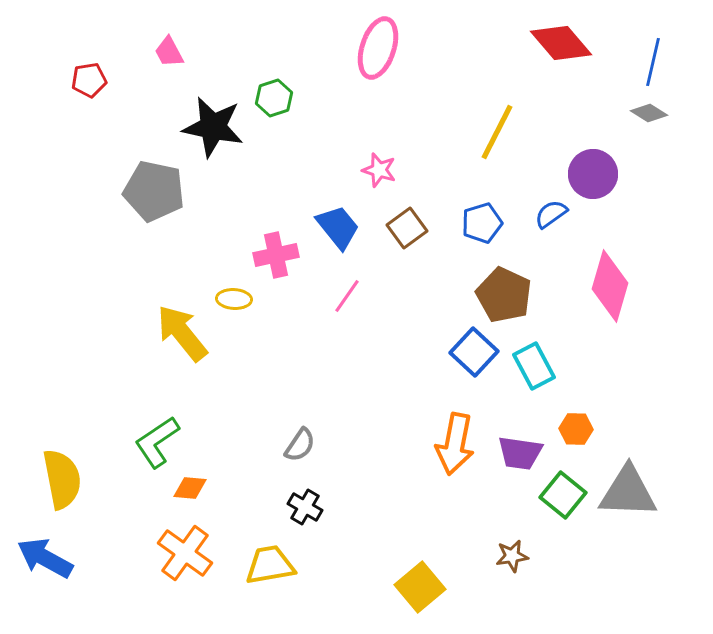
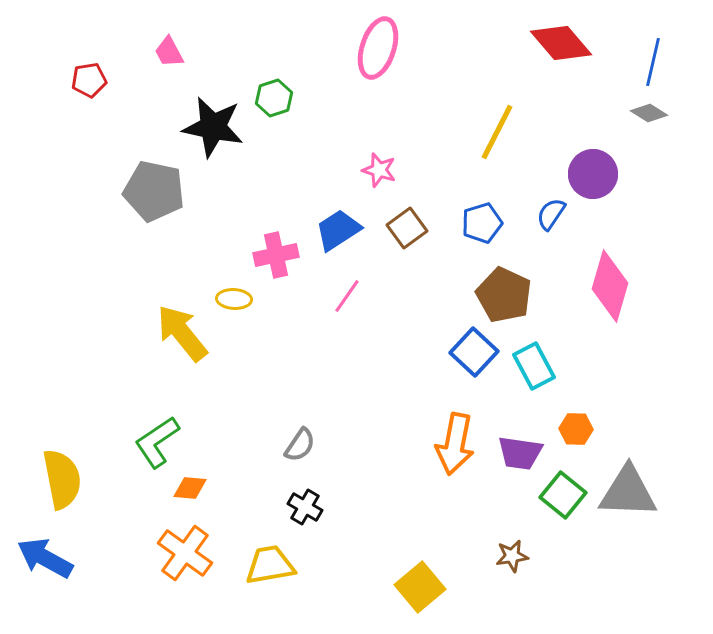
blue semicircle: rotated 20 degrees counterclockwise
blue trapezoid: moved 3 px down; rotated 84 degrees counterclockwise
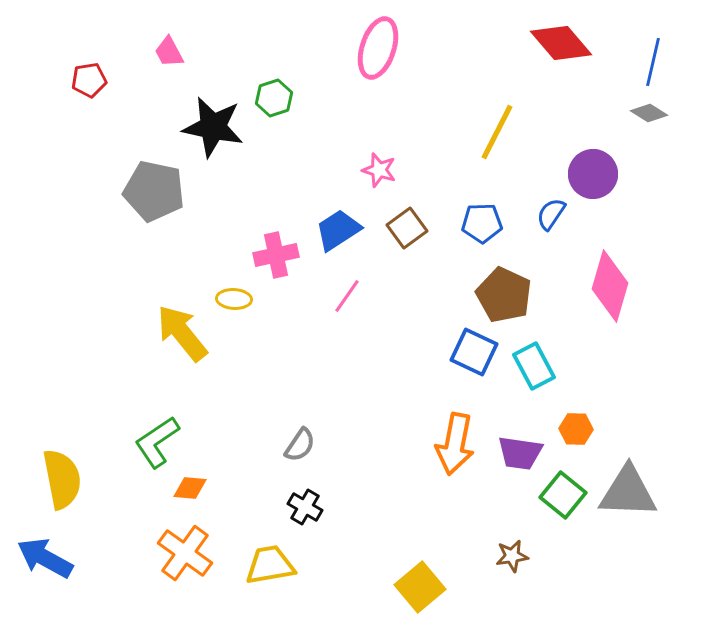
blue pentagon: rotated 15 degrees clockwise
blue square: rotated 18 degrees counterclockwise
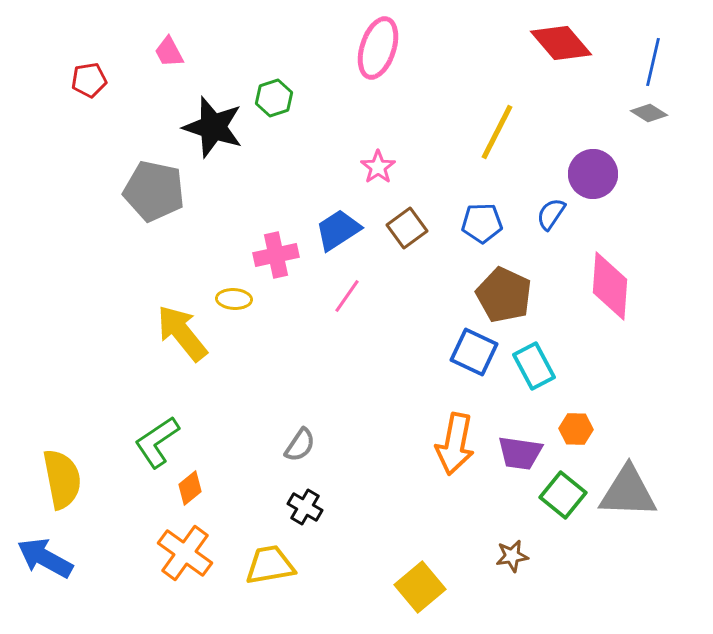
black star: rotated 6 degrees clockwise
pink star: moved 1 px left, 3 px up; rotated 20 degrees clockwise
pink diamond: rotated 12 degrees counterclockwise
orange diamond: rotated 44 degrees counterclockwise
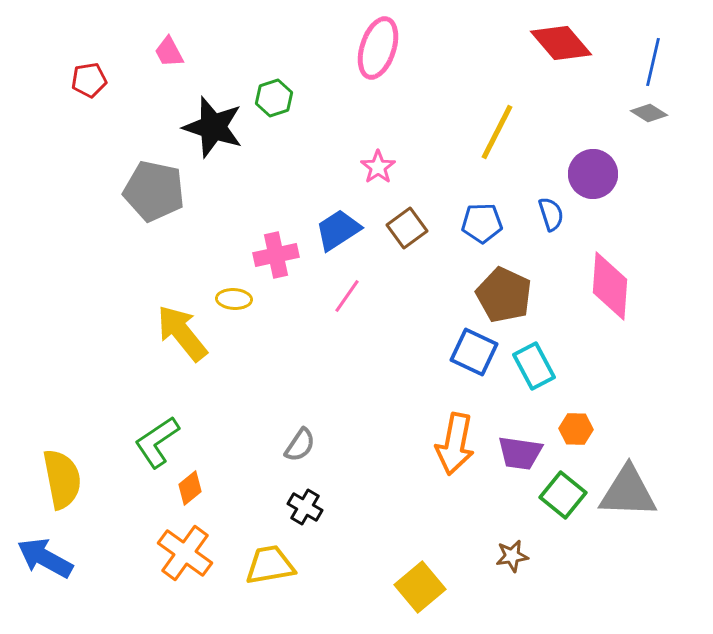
blue semicircle: rotated 128 degrees clockwise
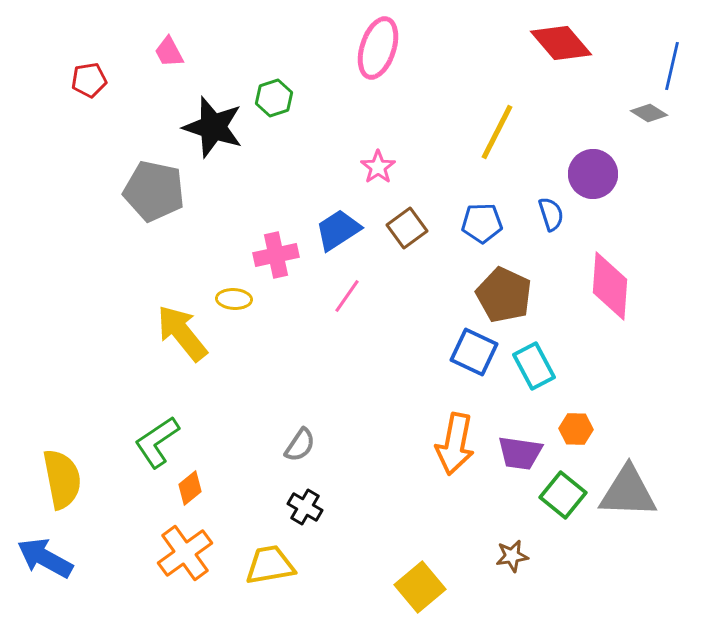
blue line: moved 19 px right, 4 px down
orange cross: rotated 18 degrees clockwise
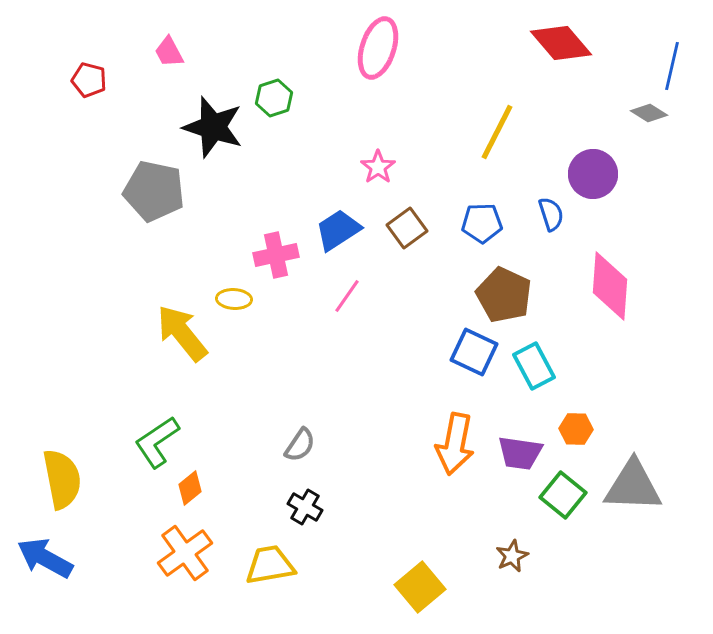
red pentagon: rotated 24 degrees clockwise
gray triangle: moved 5 px right, 6 px up
brown star: rotated 16 degrees counterclockwise
